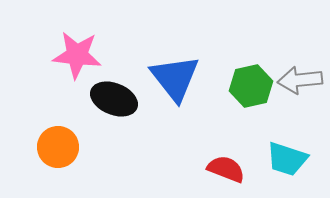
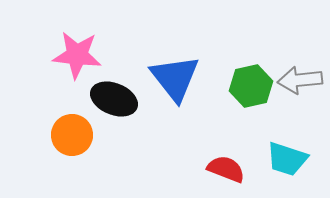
orange circle: moved 14 px right, 12 px up
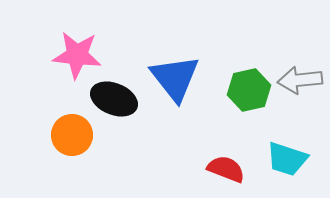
green hexagon: moved 2 px left, 4 px down
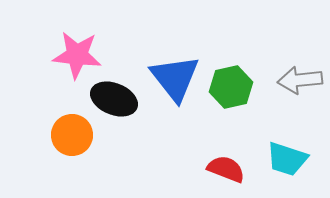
green hexagon: moved 18 px left, 3 px up
